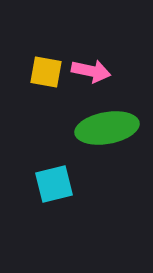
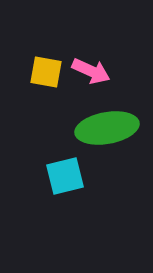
pink arrow: rotated 12 degrees clockwise
cyan square: moved 11 px right, 8 px up
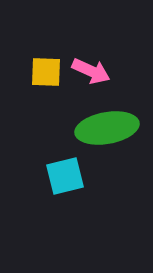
yellow square: rotated 8 degrees counterclockwise
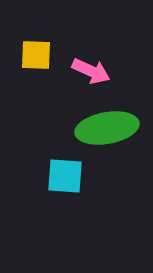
yellow square: moved 10 px left, 17 px up
cyan square: rotated 18 degrees clockwise
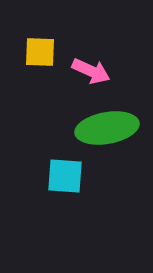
yellow square: moved 4 px right, 3 px up
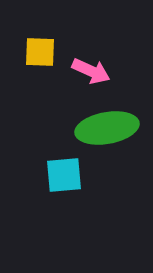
cyan square: moved 1 px left, 1 px up; rotated 9 degrees counterclockwise
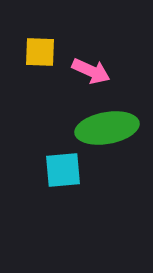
cyan square: moved 1 px left, 5 px up
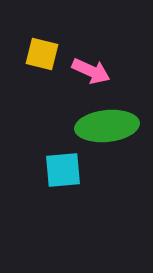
yellow square: moved 2 px right, 2 px down; rotated 12 degrees clockwise
green ellipse: moved 2 px up; rotated 4 degrees clockwise
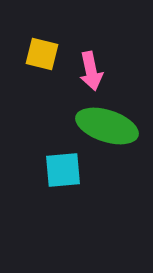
pink arrow: rotated 54 degrees clockwise
green ellipse: rotated 24 degrees clockwise
